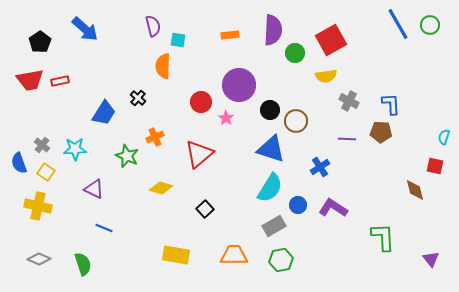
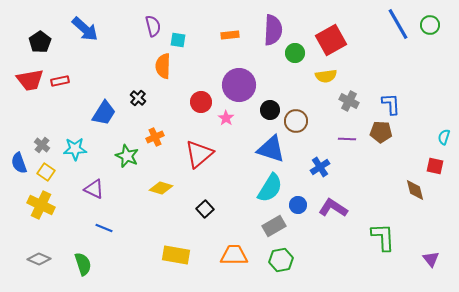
yellow cross at (38, 206): moved 3 px right, 1 px up; rotated 12 degrees clockwise
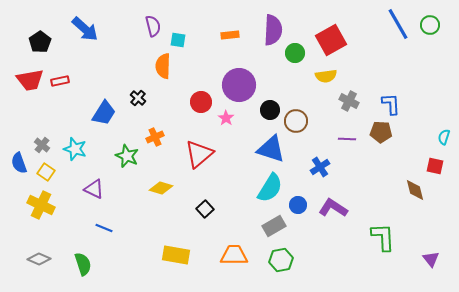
cyan star at (75, 149): rotated 20 degrees clockwise
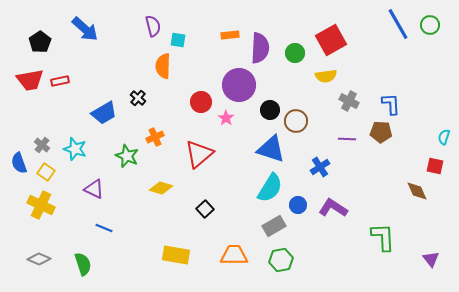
purple semicircle at (273, 30): moved 13 px left, 18 px down
blue trapezoid at (104, 113): rotated 28 degrees clockwise
brown diamond at (415, 190): moved 2 px right, 1 px down; rotated 10 degrees counterclockwise
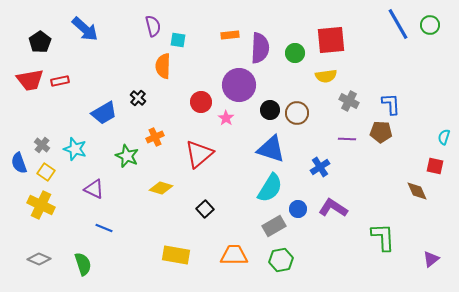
red square at (331, 40): rotated 24 degrees clockwise
brown circle at (296, 121): moved 1 px right, 8 px up
blue circle at (298, 205): moved 4 px down
purple triangle at (431, 259): rotated 30 degrees clockwise
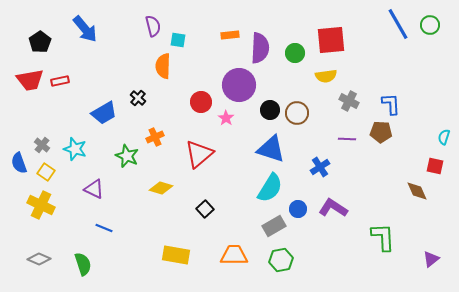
blue arrow at (85, 29): rotated 8 degrees clockwise
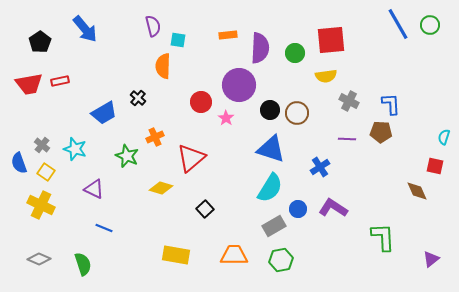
orange rectangle at (230, 35): moved 2 px left
red trapezoid at (30, 80): moved 1 px left, 4 px down
red triangle at (199, 154): moved 8 px left, 4 px down
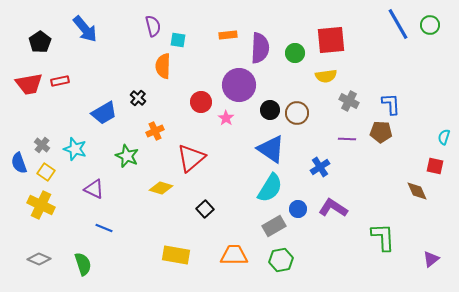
orange cross at (155, 137): moved 6 px up
blue triangle at (271, 149): rotated 16 degrees clockwise
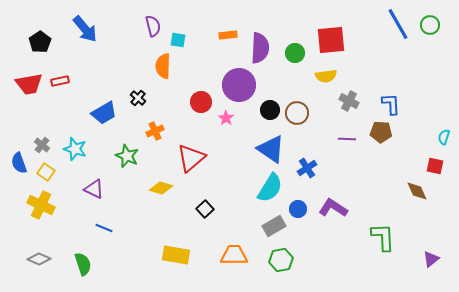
blue cross at (320, 167): moved 13 px left, 1 px down
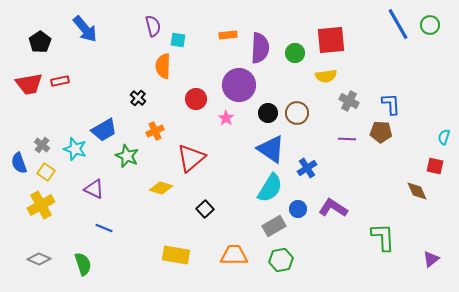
red circle at (201, 102): moved 5 px left, 3 px up
black circle at (270, 110): moved 2 px left, 3 px down
blue trapezoid at (104, 113): moved 17 px down
yellow cross at (41, 205): rotated 36 degrees clockwise
